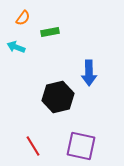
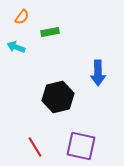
orange semicircle: moved 1 px left, 1 px up
blue arrow: moved 9 px right
red line: moved 2 px right, 1 px down
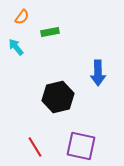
cyan arrow: rotated 30 degrees clockwise
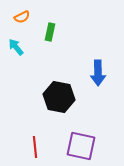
orange semicircle: rotated 28 degrees clockwise
green rectangle: rotated 66 degrees counterclockwise
black hexagon: moved 1 px right; rotated 24 degrees clockwise
red line: rotated 25 degrees clockwise
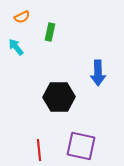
black hexagon: rotated 12 degrees counterclockwise
red line: moved 4 px right, 3 px down
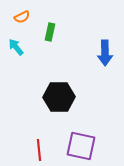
blue arrow: moved 7 px right, 20 px up
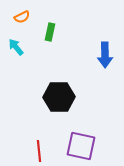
blue arrow: moved 2 px down
red line: moved 1 px down
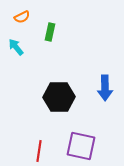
blue arrow: moved 33 px down
red line: rotated 15 degrees clockwise
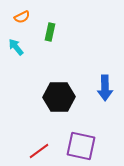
red line: rotated 45 degrees clockwise
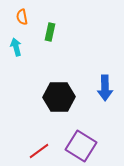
orange semicircle: rotated 105 degrees clockwise
cyan arrow: rotated 24 degrees clockwise
purple square: rotated 20 degrees clockwise
